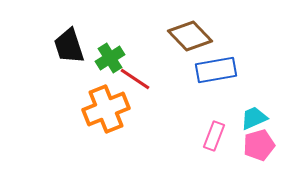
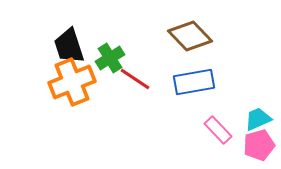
blue rectangle: moved 22 px left, 12 px down
orange cross: moved 34 px left, 27 px up
cyan trapezoid: moved 4 px right, 1 px down
pink rectangle: moved 4 px right, 6 px up; rotated 64 degrees counterclockwise
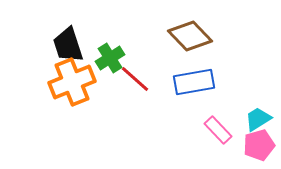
black trapezoid: moved 1 px left, 1 px up
red line: rotated 8 degrees clockwise
cyan trapezoid: rotated 8 degrees counterclockwise
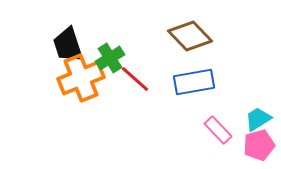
orange cross: moved 9 px right, 4 px up
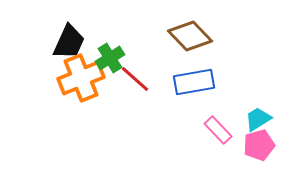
black trapezoid: moved 1 px right, 3 px up; rotated 138 degrees counterclockwise
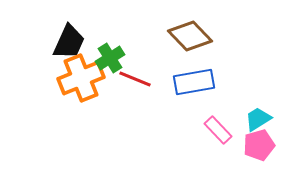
red line: rotated 20 degrees counterclockwise
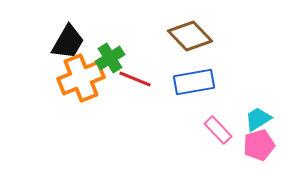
black trapezoid: moved 1 px left; rotated 6 degrees clockwise
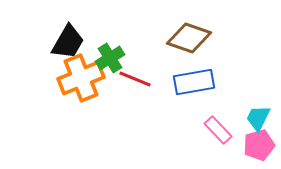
brown diamond: moved 1 px left, 2 px down; rotated 27 degrees counterclockwise
cyan trapezoid: moved 1 px up; rotated 32 degrees counterclockwise
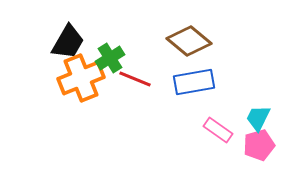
brown diamond: moved 3 px down; rotated 21 degrees clockwise
pink rectangle: rotated 12 degrees counterclockwise
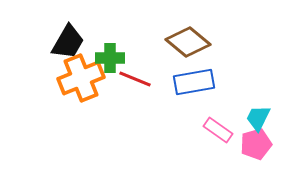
brown diamond: moved 1 px left, 1 px down
green cross: rotated 32 degrees clockwise
pink pentagon: moved 3 px left, 1 px up
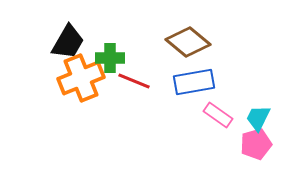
red line: moved 1 px left, 2 px down
pink rectangle: moved 15 px up
